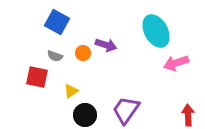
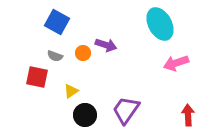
cyan ellipse: moved 4 px right, 7 px up
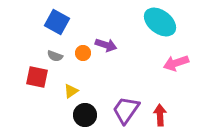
cyan ellipse: moved 2 px up; rotated 24 degrees counterclockwise
red arrow: moved 28 px left
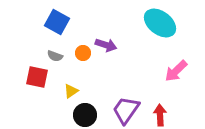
cyan ellipse: moved 1 px down
pink arrow: moved 8 px down; rotated 25 degrees counterclockwise
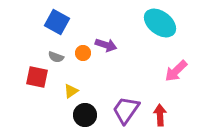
gray semicircle: moved 1 px right, 1 px down
